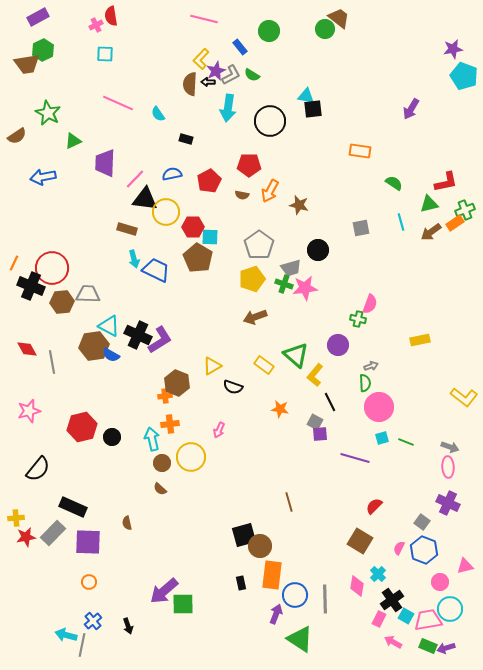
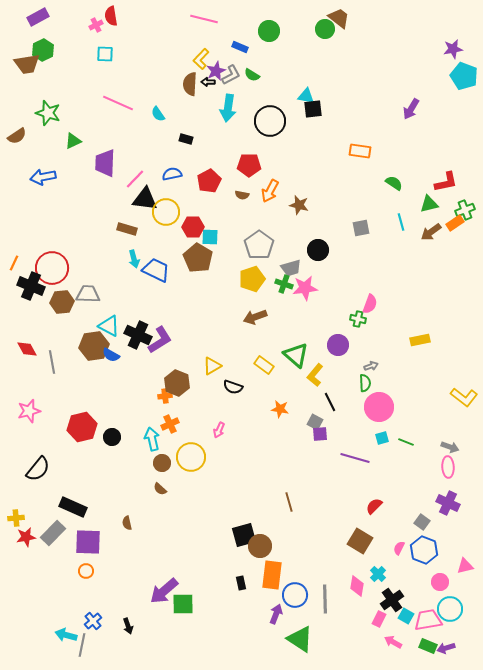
blue rectangle at (240, 47): rotated 28 degrees counterclockwise
green star at (48, 113): rotated 10 degrees counterclockwise
orange cross at (170, 424): rotated 18 degrees counterclockwise
orange circle at (89, 582): moved 3 px left, 11 px up
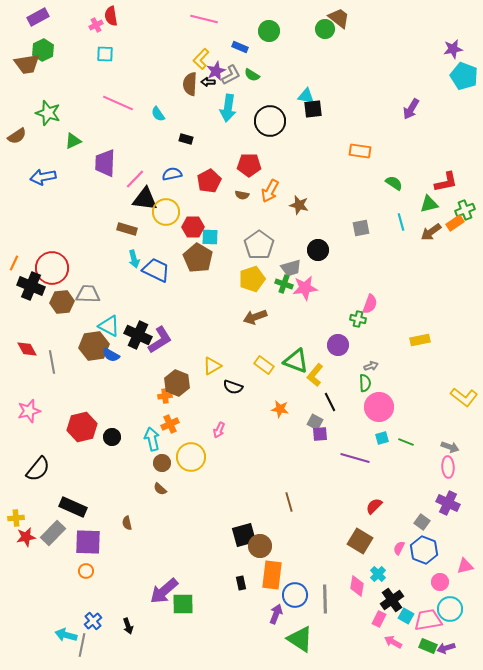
green triangle at (296, 355): moved 6 px down; rotated 20 degrees counterclockwise
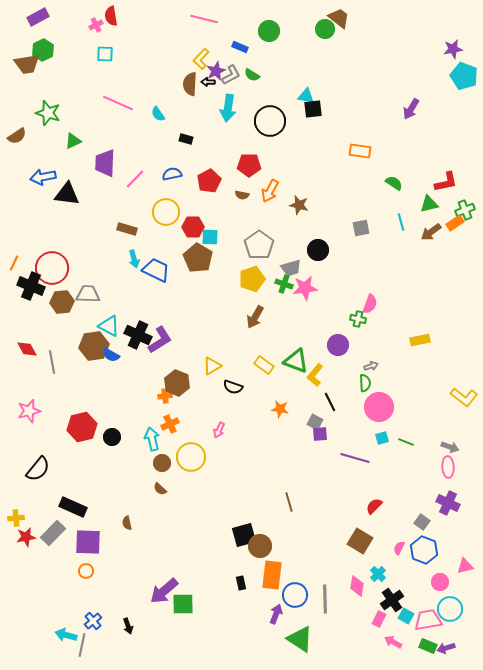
black triangle at (145, 199): moved 78 px left, 5 px up
brown arrow at (255, 317): rotated 40 degrees counterclockwise
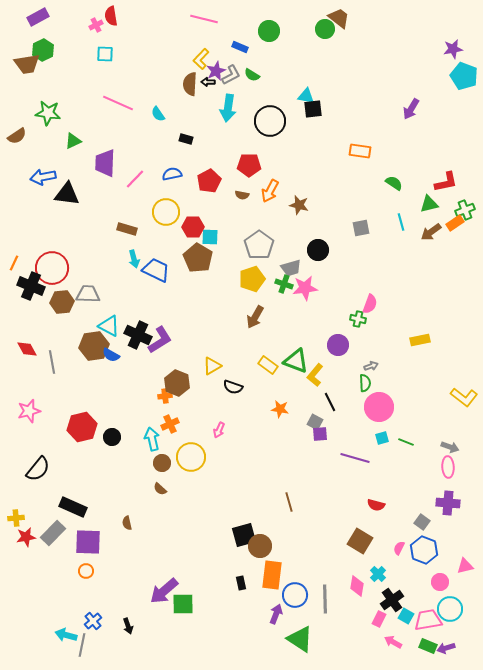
green star at (48, 113): rotated 10 degrees counterclockwise
yellow rectangle at (264, 365): moved 4 px right
purple cross at (448, 503): rotated 20 degrees counterclockwise
red semicircle at (374, 506): moved 2 px right, 1 px up; rotated 120 degrees counterclockwise
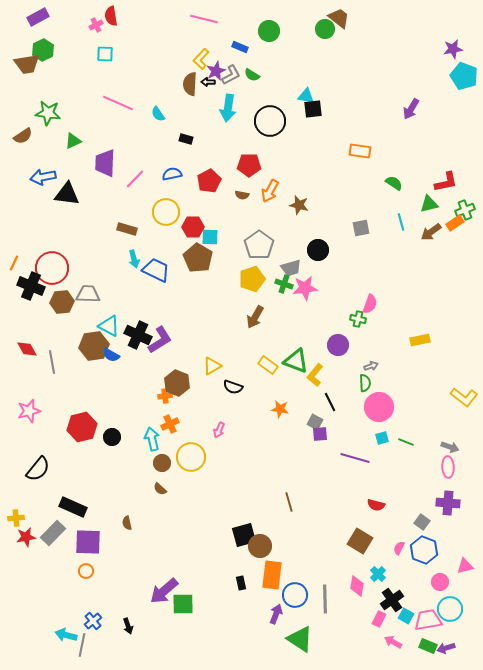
brown semicircle at (17, 136): moved 6 px right
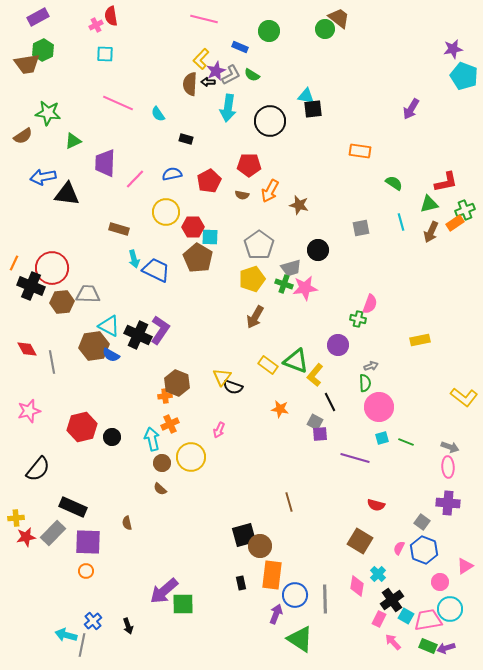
brown rectangle at (127, 229): moved 8 px left
brown arrow at (431, 232): rotated 30 degrees counterclockwise
purple L-shape at (160, 340): moved 10 px up; rotated 24 degrees counterclockwise
yellow triangle at (212, 366): moved 10 px right, 11 px down; rotated 24 degrees counterclockwise
pink triangle at (465, 566): rotated 18 degrees counterclockwise
pink arrow at (393, 642): rotated 18 degrees clockwise
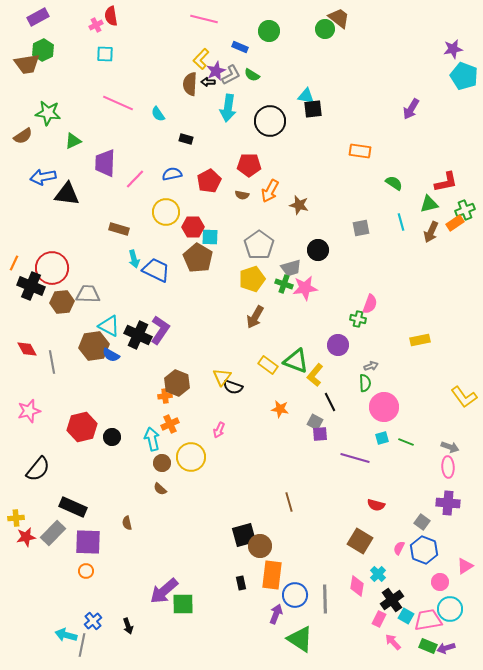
yellow L-shape at (464, 397): rotated 16 degrees clockwise
pink circle at (379, 407): moved 5 px right
